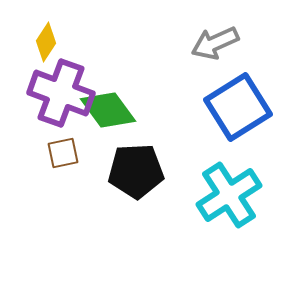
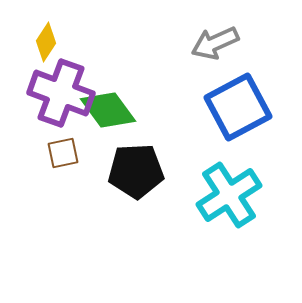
blue square: rotated 4 degrees clockwise
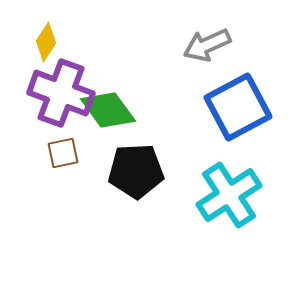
gray arrow: moved 8 px left, 2 px down
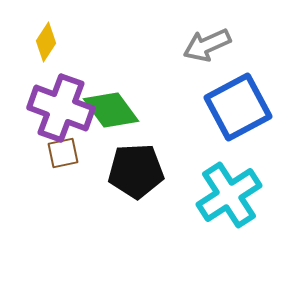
purple cross: moved 15 px down
green diamond: moved 3 px right
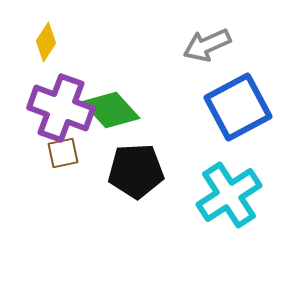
green diamond: rotated 6 degrees counterclockwise
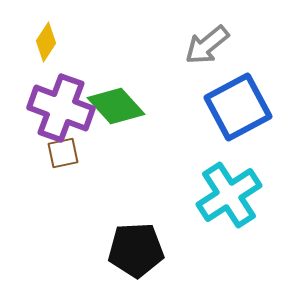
gray arrow: rotated 15 degrees counterclockwise
green diamond: moved 5 px right, 4 px up
black pentagon: moved 79 px down
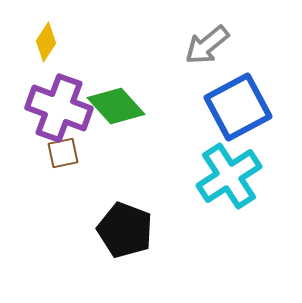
purple cross: moved 2 px left
cyan cross: moved 19 px up
black pentagon: moved 11 px left, 20 px up; rotated 24 degrees clockwise
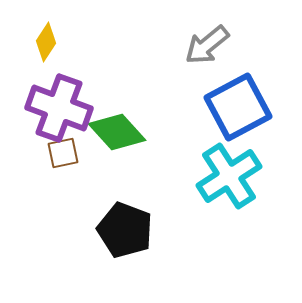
green diamond: moved 1 px right, 26 px down
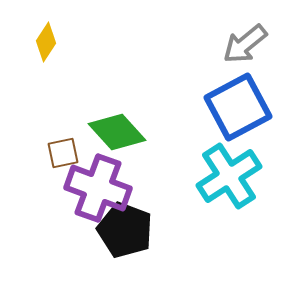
gray arrow: moved 38 px right, 1 px up
purple cross: moved 39 px right, 80 px down
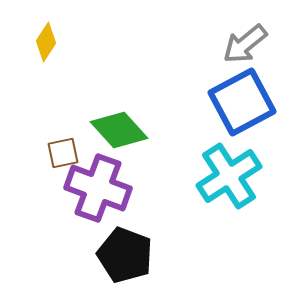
blue square: moved 4 px right, 5 px up
green diamond: moved 2 px right, 2 px up
black pentagon: moved 25 px down
